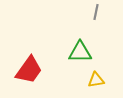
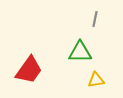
gray line: moved 1 px left, 7 px down
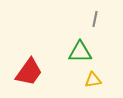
red trapezoid: moved 2 px down
yellow triangle: moved 3 px left
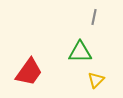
gray line: moved 1 px left, 2 px up
yellow triangle: moved 3 px right; rotated 36 degrees counterclockwise
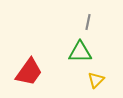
gray line: moved 6 px left, 5 px down
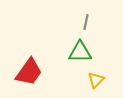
gray line: moved 2 px left
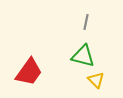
green triangle: moved 3 px right, 4 px down; rotated 15 degrees clockwise
yellow triangle: rotated 30 degrees counterclockwise
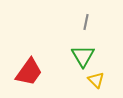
green triangle: rotated 45 degrees clockwise
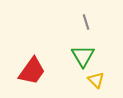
gray line: rotated 28 degrees counterclockwise
red trapezoid: moved 3 px right, 1 px up
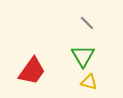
gray line: moved 1 px right, 1 px down; rotated 28 degrees counterclockwise
yellow triangle: moved 7 px left, 2 px down; rotated 30 degrees counterclockwise
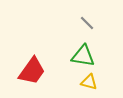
green triangle: rotated 50 degrees counterclockwise
